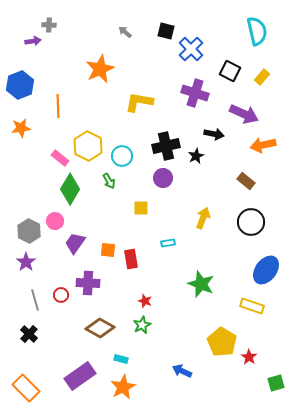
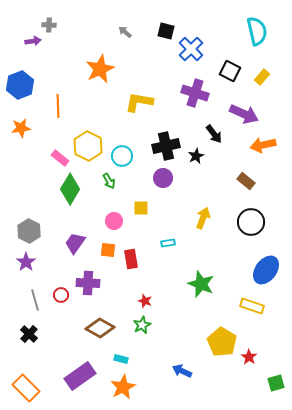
black arrow at (214, 134): rotated 42 degrees clockwise
pink circle at (55, 221): moved 59 px right
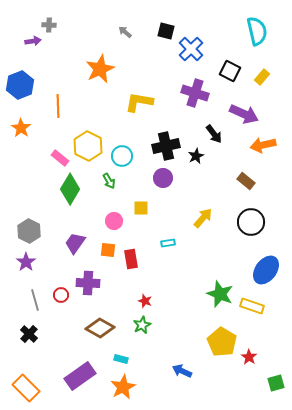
orange star at (21, 128): rotated 30 degrees counterclockwise
yellow arrow at (203, 218): rotated 20 degrees clockwise
green star at (201, 284): moved 19 px right, 10 px down
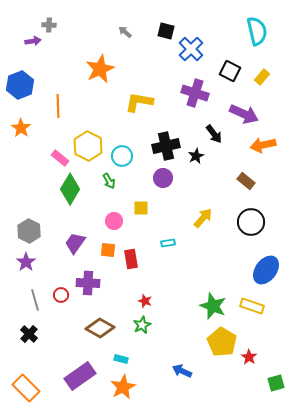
green star at (220, 294): moved 7 px left, 12 px down
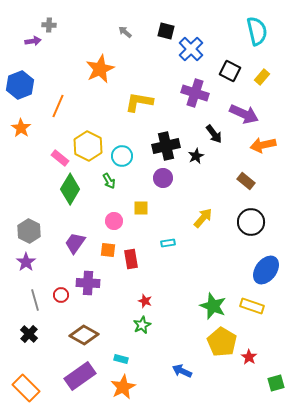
orange line at (58, 106): rotated 25 degrees clockwise
brown diamond at (100, 328): moved 16 px left, 7 px down
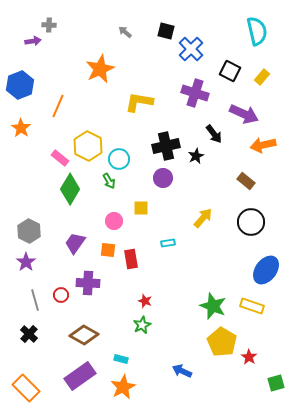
cyan circle at (122, 156): moved 3 px left, 3 px down
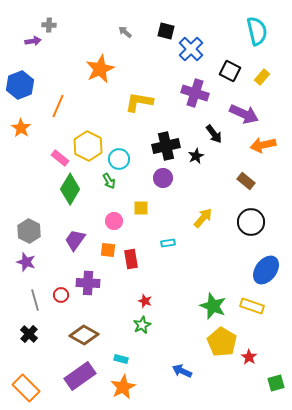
purple trapezoid at (75, 243): moved 3 px up
purple star at (26, 262): rotated 18 degrees counterclockwise
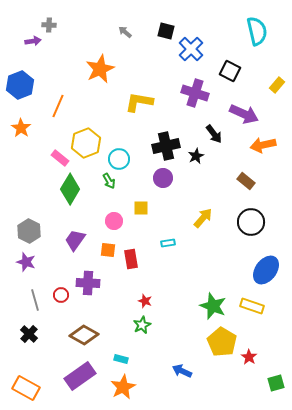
yellow rectangle at (262, 77): moved 15 px right, 8 px down
yellow hexagon at (88, 146): moved 2 px left, 3 px up; rotated 12 degrees clockwise
orange rectangle at (26, 388): rotated 16 degrees counterclockwise
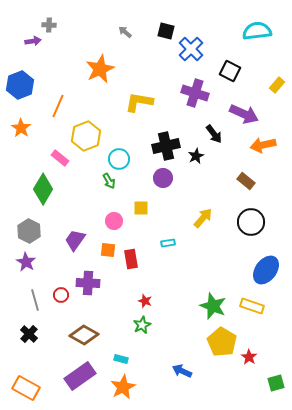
cyan semicircle at (257, 31): rotated 84 degrees counterclockwise
yellow hexagon at (86, 143): moved 7 px up
green diamond at (70, 189): moved 27 px left
purple star at (26, 262): rotated 12 degrees clockwise
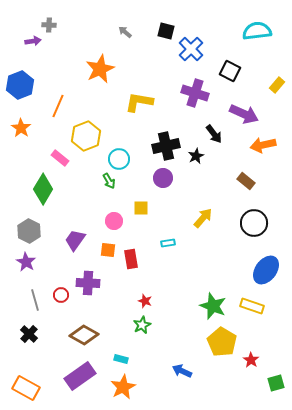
black circle at (251, 222): moved 3 px right, 1 px down
red star at (249, 357): moved 2 px right, 3 px down
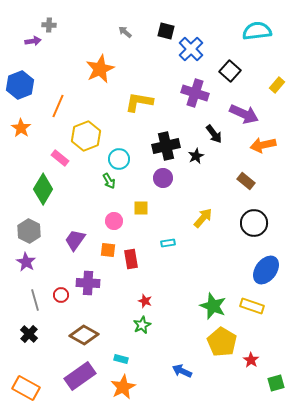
black square at (230, 71): rotated 15 degrees clockwise
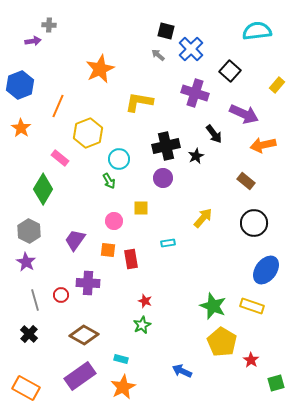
gray arrow at (125, 32): moved 33 px right, 23 px down
yellow hexagon at (86, 136): moved 2 px right, 3 px up
